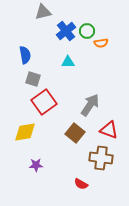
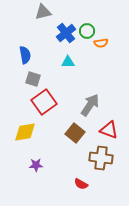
blue cross: moved 2 px down
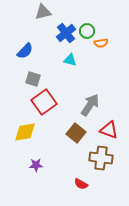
blue semicircle: moved 4 px up; rotated 54 degrees clockwise
cyan triangle: moved 2 px right, 2 px up; rotated 16 degrees clockwise
brown square: moved 1 px right
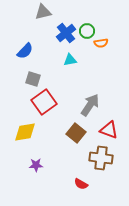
cyan triangle: rotated 24 degrees counterclockwise
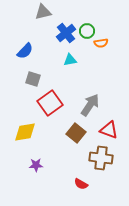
red square: moved 6 px right, 1 px down
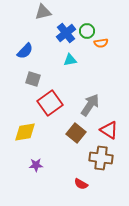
red triangle: rotated 12 degrees clockwise
